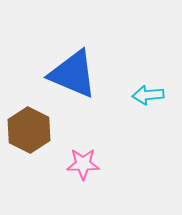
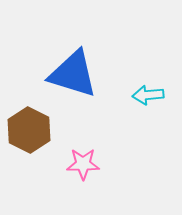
blue triangle: rotated 6 degrees counterclockwise
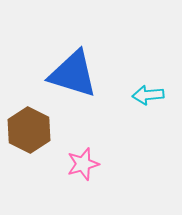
pink star: rotated 16 degrees counterclockwise
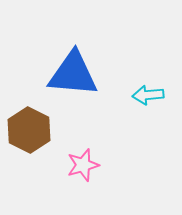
blue triangle: rotated 12 degrees counterclockwise
pink star: moved 1 px down
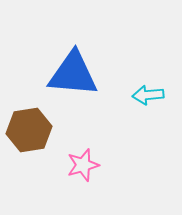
brown hexagon: rotated 24 degrees clockwise
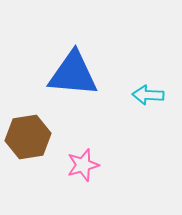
cyan arrow: rotated 8 degrees clockwise
brown hexagon: moved 1 px left, 7 px down
